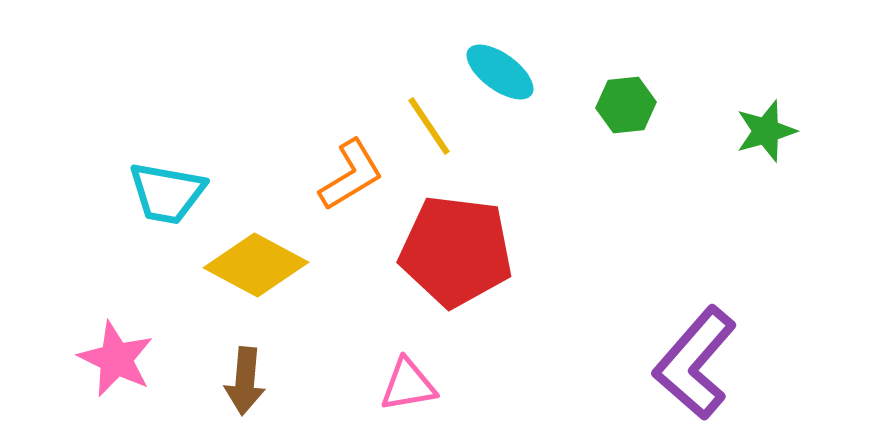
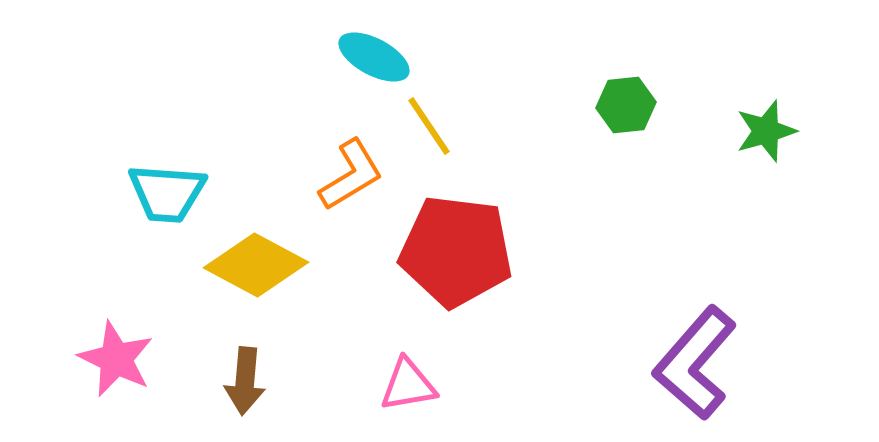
cyan ellipse: moved 126 px left, 15 px up; rotated 8 degrees counterclockwise
cyan trapezoid: rotated 6 degrees counterclockwise
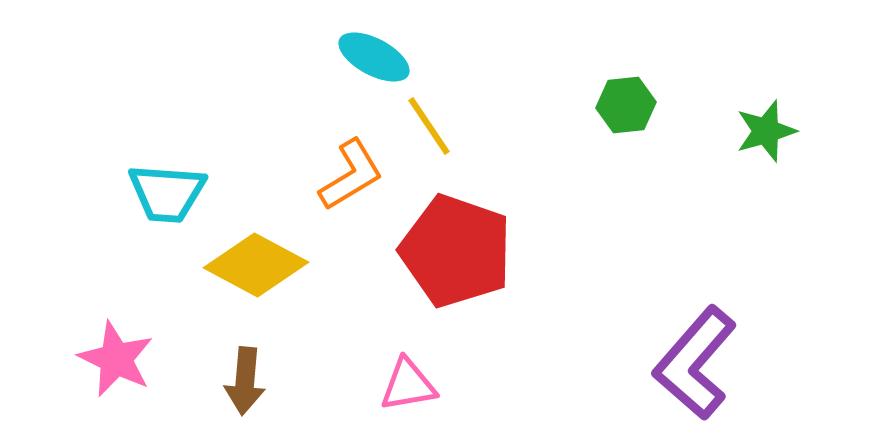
red pentagon: rotated 12 degrees clockwise
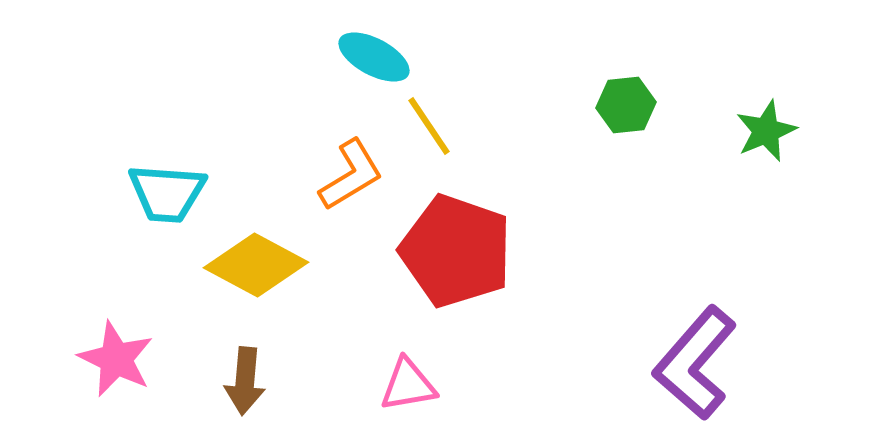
green star: rotated 6 degrees counterclockwise
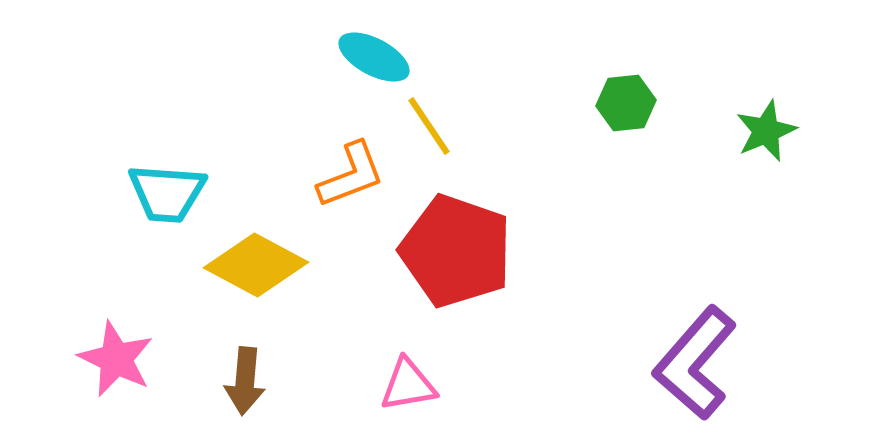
green hexagon: moved 2 px up
orange L-shape: rotated 10 degrees clockwise
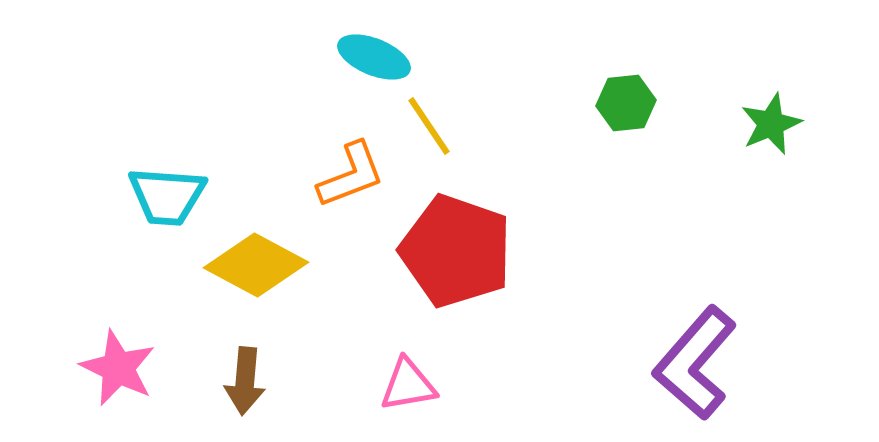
cyan ellipse: rotated 6 degrees counterclockwise
green star: moved 5 px right, 7 px up
cyan trapezoid: moved 3 px down
pink star: moved 2 px right, 9 px down
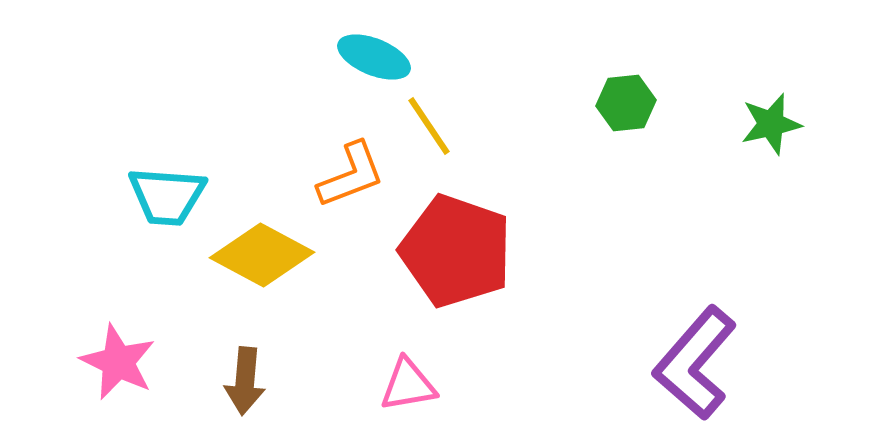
green star: rotated 10 degrees clockwise
yellow diamond: moved 6 px right, 10 px up
pink star: moved 6 px up
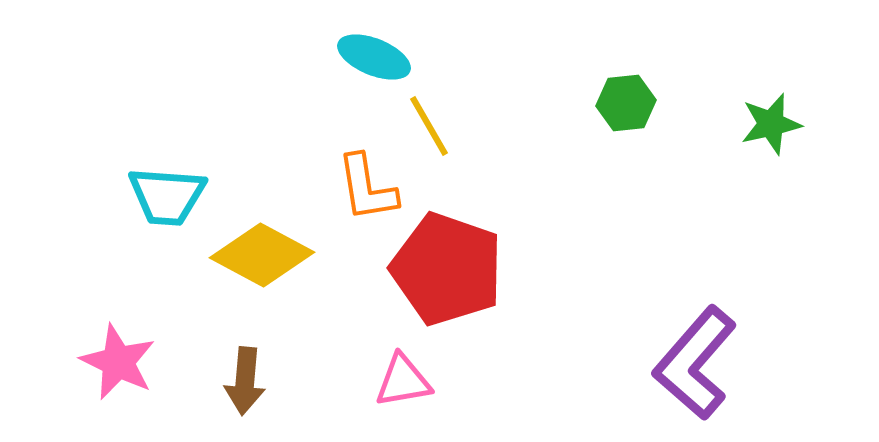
yellow line: rotated 4 degrees clockwise
orange L-shape: moved 16 px right, 13 px down; rotated 102 degrees clockwise
red pentagon: moved 9 px left, 18 px down
pink triangle: moved 5 px left, 4 px up
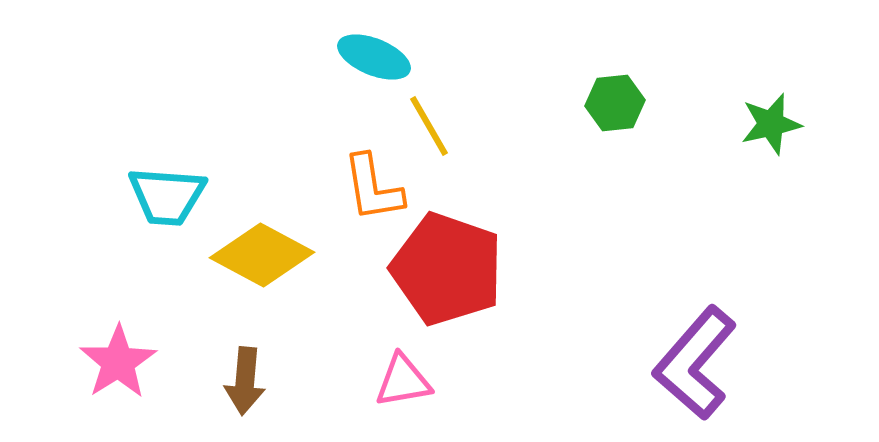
green hexagon: moved 11 px left
orange L-shape: moved 6 px right
pink star: rotated 14 degrees clockwise
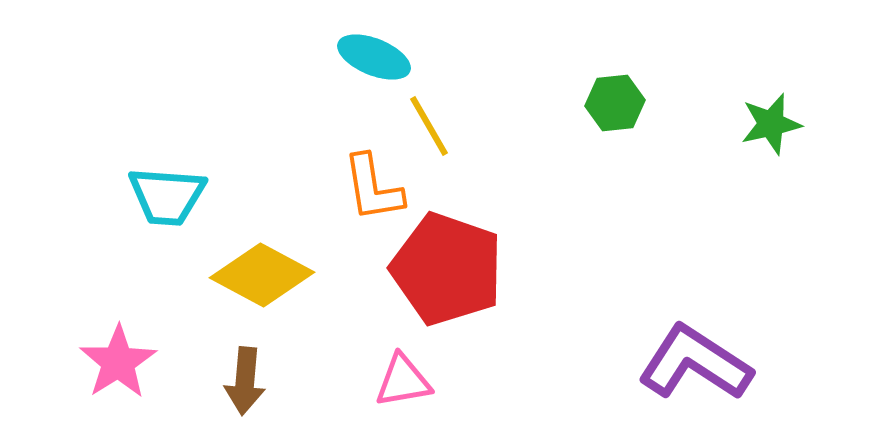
yellow diamond: moved 20 px down
purple L-shape: rotated 82 degrees clockwise
